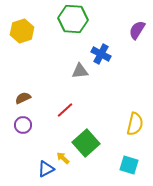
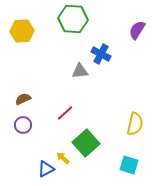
yellow hexagon: rotated 15 degrees clockwise
brown semicircle: moved 1 px down
red line: moved 3 px down
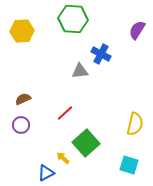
purple circle: moved 2 px left
blue triangle: moved 4 px down
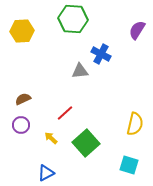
yellow arrow: moved 12 px left, 20 px up
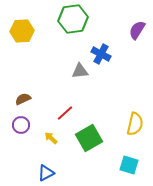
green hexagon: rotated 12 degrees counterclockwise
green square: moved 3 px right, 5 px up; rotated 12 degrees clockwise
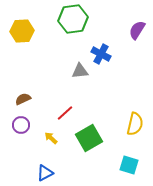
blue triangle: moved 1 px left
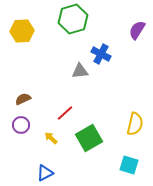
green hexagon: rotated 8 degrees counterclockwise
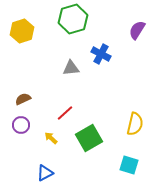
yellow hexagon: rotated 15 degrees counterclockwise
gray triangle: moved 9 px left, 3 px up
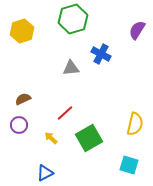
purple circle: moved 2 px left
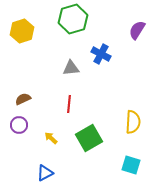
red line: moved 4 px right, 9 px up; rotated 42 degrees counterclockwise
yellow semicircle: moved 2 px left, 2 px up; rotated 10 degrees counterclockwise
cyan square: moved 2 px right
